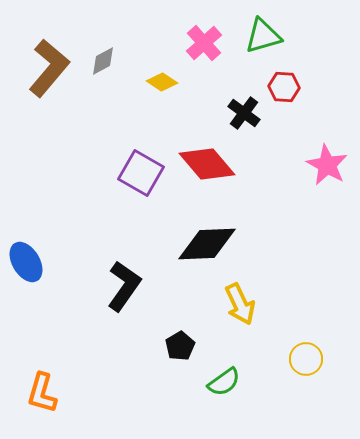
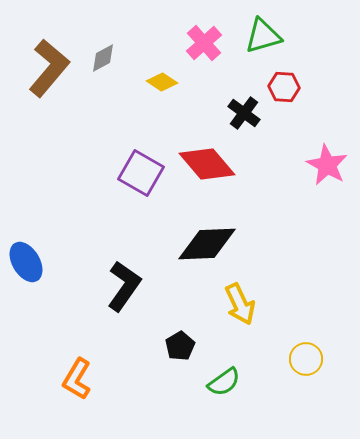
gray diamond: moved 3 px up
orange L-shape: moved 35 px right, 14 px up; rotated 15 degrees clockwise
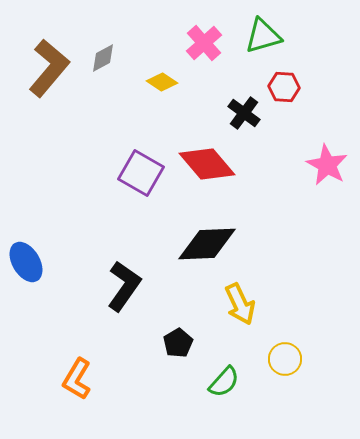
black pentagon: moved 2 px left, 3 px up
yellow circle: moved 21 px left
green semicircle: rotated 12 degrees counterclockwise
